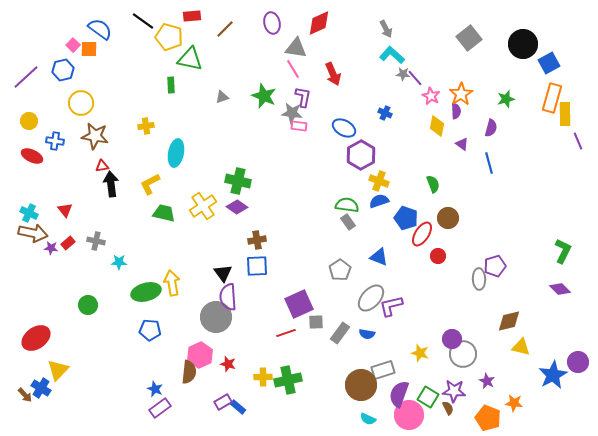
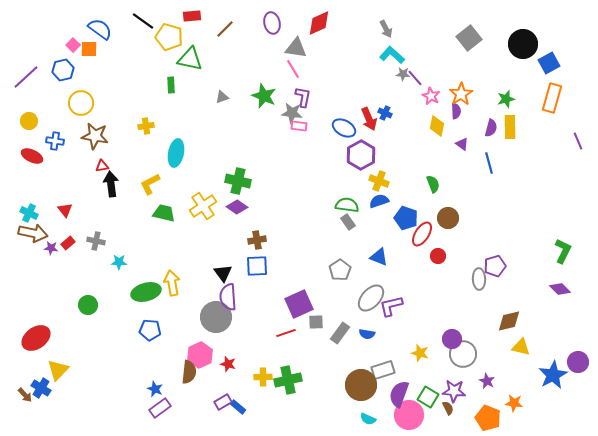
red arrow at (333, 74): moved 36 px right, 45 px down
yellow rectangle at (565, 114): moved 55 px left, 13 px down
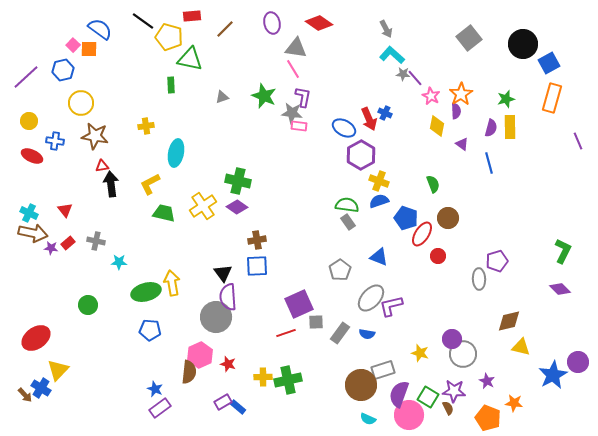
red diamond at (319, 23): rotated 60 degrees clockwise
purple pentagon at (495, 266): moved 2 px right, 5 px up
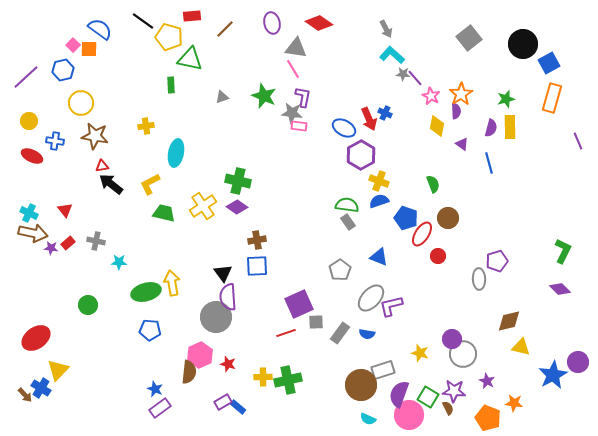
black arrow at (111, 184): rotated 45 degrees counterclockwise
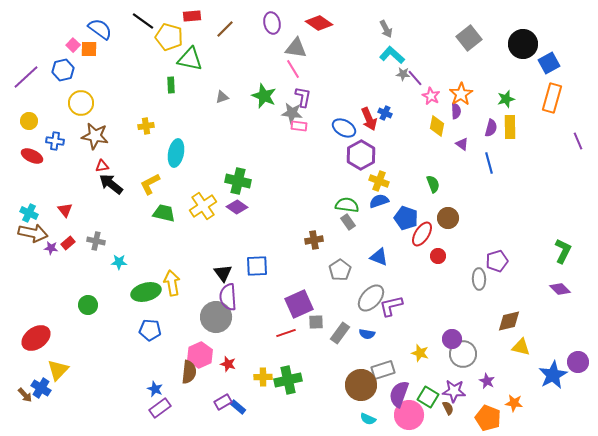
brown cross at (257, 240): moved 57 px right
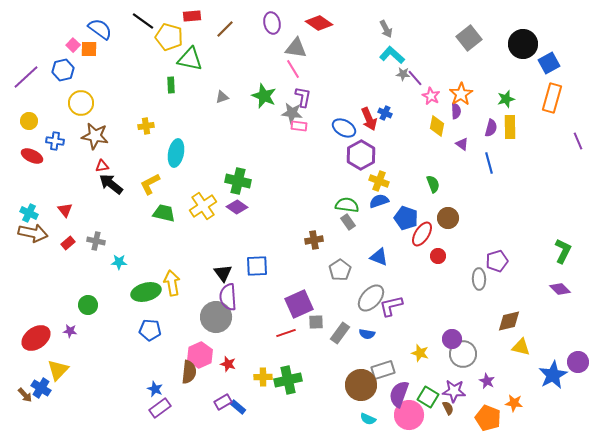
purple star at (51, 248): moved 19 px right, 83 px down
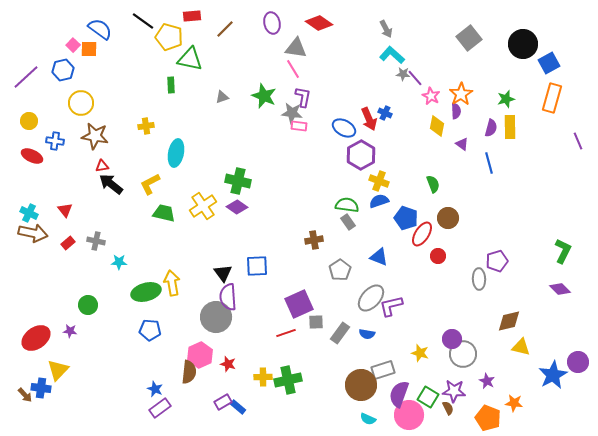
blue cross at (41, 388): rotated 24 degrees counterclockwise
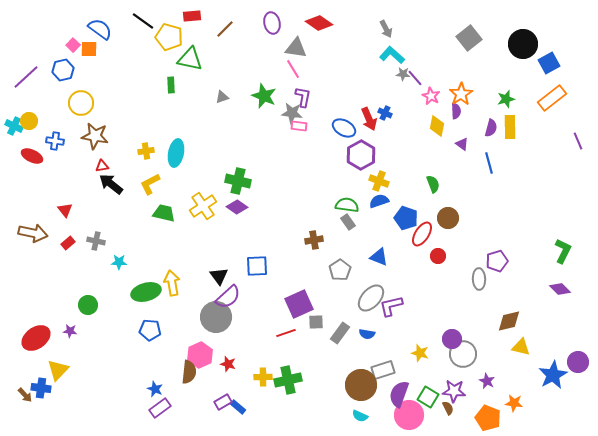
orange rectangle at (552, 98): rotated 36 degrees clockwise
yellow cross at (146, 126): moved 25 px down
cyan cross at (29, 213): moved 15 px left, 87 px up
black triangle at (223, 273): moved 4 px left, 3 px down
purple semicircle at (228, 297): rotated 128 degrees counterclockwise
cyan semicircle at (368, 419): moved 8 px left, 3 px up
